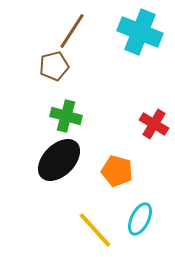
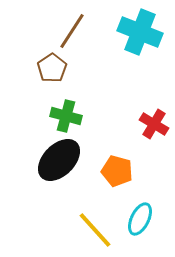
brown pentagon: moved 2 px left, 2 px down; rotated 20 degrees counterclockwise
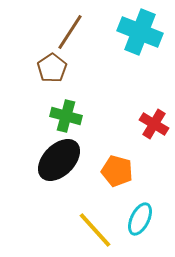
brown line: moved 2 px left, 1 px down
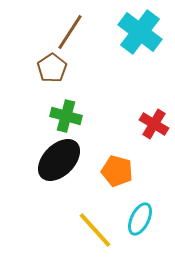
cyan cross: rotated 15 degrees clockwise
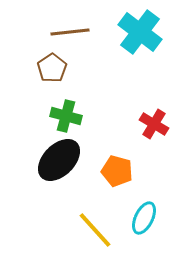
brown line: rotated 51 degrees clockwise
cyan ellipse: moved 4 px right, 1 px up
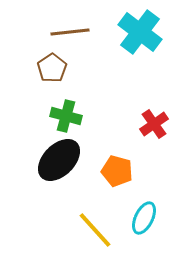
red cross: rotated 24 degrees clockwise
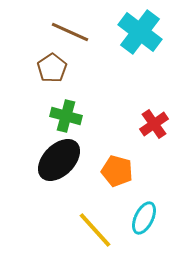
brown line: rotated 30 degrees clockwise
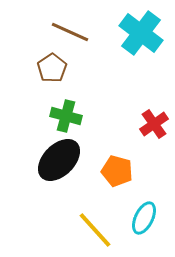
cyan cross: moved 1 px right, 1 px down
